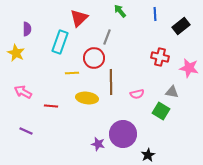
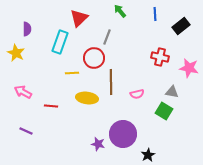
green square: moved 3 px right
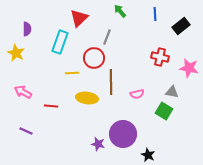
black star: rotated 16 degrees counterclockwise
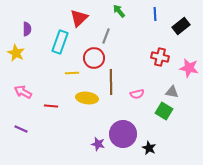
green arrow: moved 1 px left
gray line: moved 1 px left, 1 px up
purple line: moved 5 px left, 2 px up
black star: moved 1 px right, 7 px up
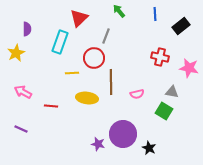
yellow star: rotated 18 degrees clockwise
